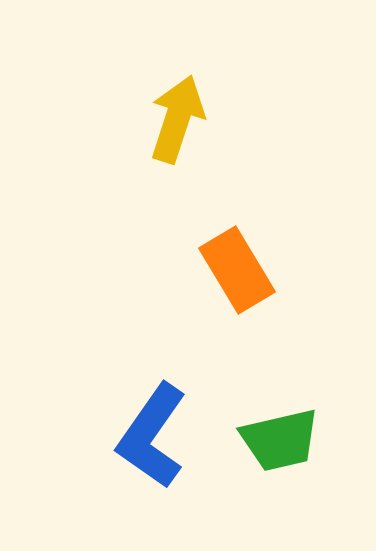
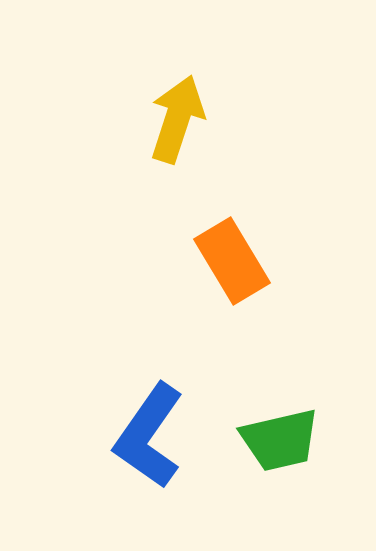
orange rectangle: moved 5 px left, 9 px up
blue L-shape: moved 3 px left
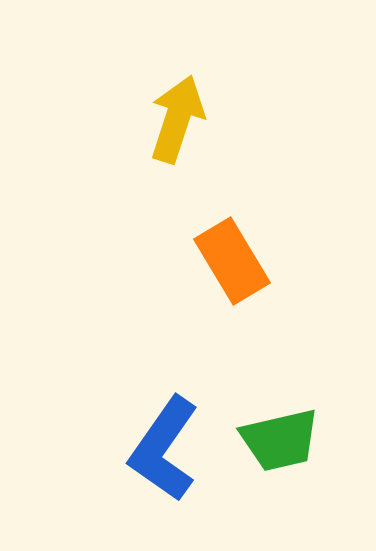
blue L-shape: moved 15 px right, 13 px down
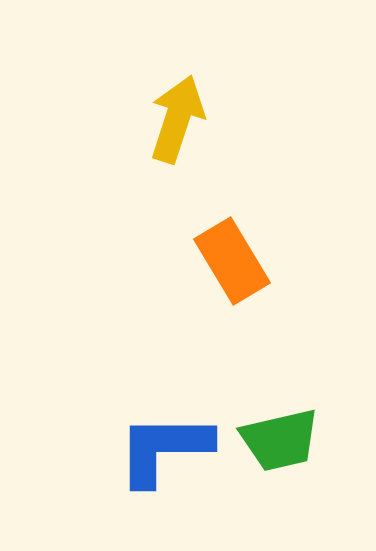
blue L-shape: rotated 55 degrees clockwise
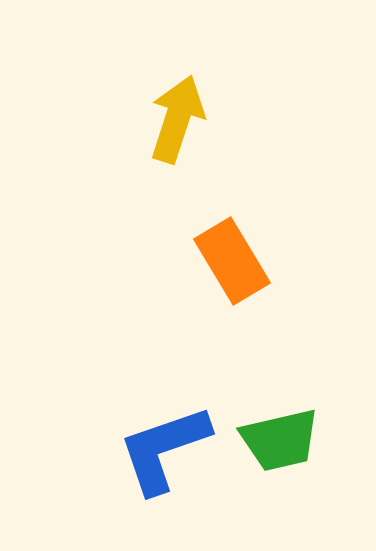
blue L-shape: rotated 19 degrees counterclockwise
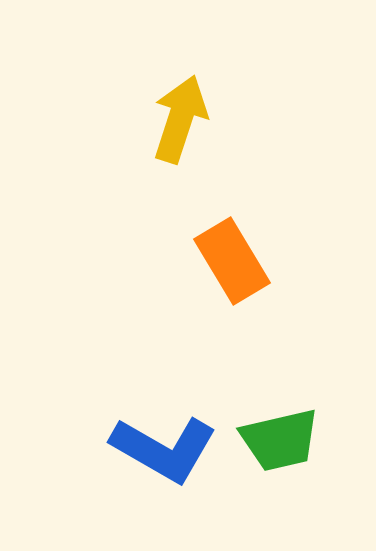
yellow arrow: moved 3 px right
blue L-shape: rotated 131 degrees counterclockwise
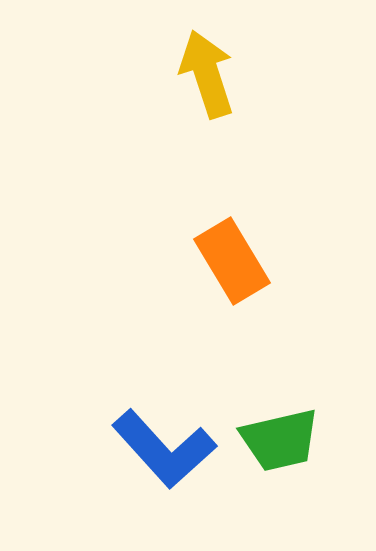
yellow arrow: moved 27 px right, 45 px up; rotated 36 degrees counterclockwise
blue L-shape: rotated 18 degrees clockwise
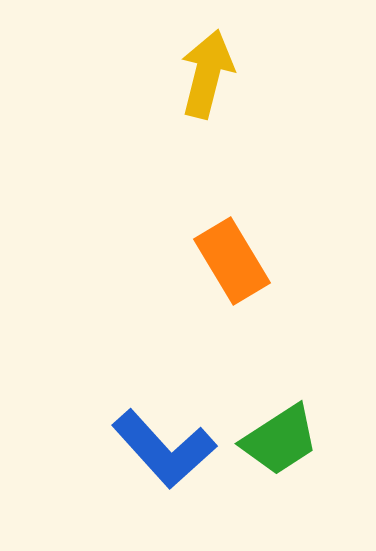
yellow arrow: rotated 32 degrees clockwise
green trapezoid: rotated 20 degrees counterclockwise
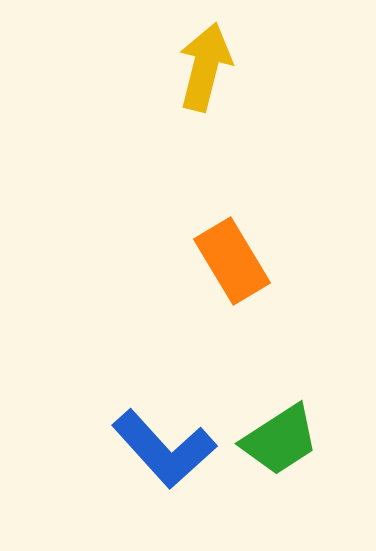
yellow arrow: moved 2 px left, 7 px up
